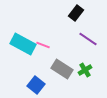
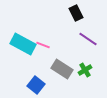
black rectangle: rotated 63 degrees counterclockwise
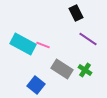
green cross: rotated 24 degrees counterclockwise
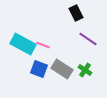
blue square: moved 3 px right, 16 px up; rotated 18 degrees counterclockwise
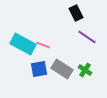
purple line: moved 1 px left, 2 px up
blue square: rotated 30 degrees counterclockwise
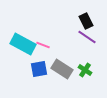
black rectangle: moved 10 px right, 8 px down
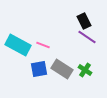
black rectangle: moved 2 px left
cyan rectangle: moved 5 px left, 1 px down
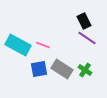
purple line: moved 1 px down
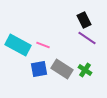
black rectangle: moved 1 px up
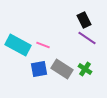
green cross: moved 1 px up
